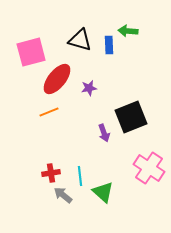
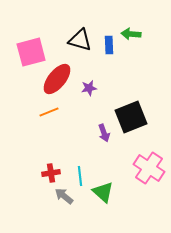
green arrow: moved 3 px right, 3 px down
gray arrow: moved 1 px right, 1 px down
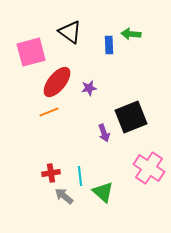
black triangle: moved 10 px left, 8 px up; rotated 20 degrees clockwise
red ellipse: moved 3 px down
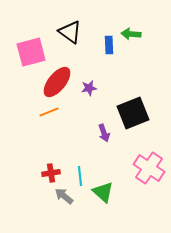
black square: moved 2 px right, 4 px up
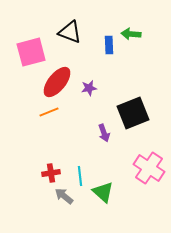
black triangle: rotated 15 degrees counterclockwise
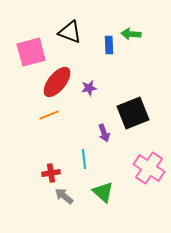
orange line: moved 3 px down
cyan line: moved 4 px right, 17 px up
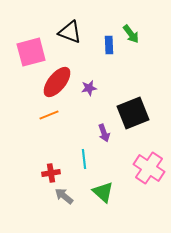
green arrow: rotated 132 degrees counterclockwise
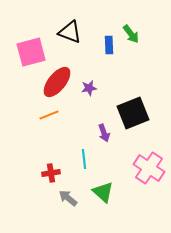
gray arrow: moved 4 px right, 2 px down
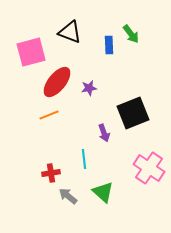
gray arrow: moved 2 px up
